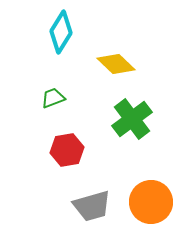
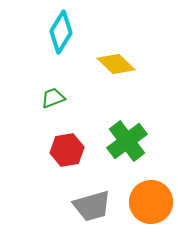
green cross: moved 5 px left, 22 px down
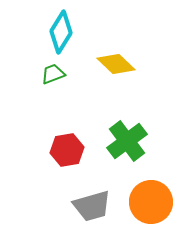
green trapezoid: moved 24 px up
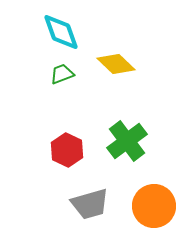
cyan diamond: rotated 51 degrees counterclockwise
green trapezoid: moved 9 px right
red hexagon: rotated 24 degrees counterclockwise
orange circle: moved 3 px right, 4 px down
gray trapezoid: moved 2 px left, 2 px up
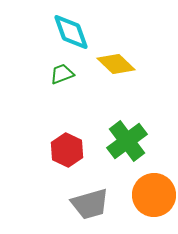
cyan diamond: moved 10 px right
orange circle: moved 11 px up
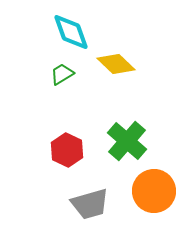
green trapezoid: rotated 10 degrees counterclockwise
green cross: rotated 12 degrees counterclockwise
orange circle: moved 4 px up
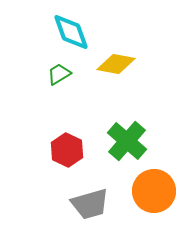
yellow diamond: rotated 33 degrees counterclockwise
green trapezoid: moved 3 px left
